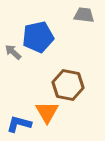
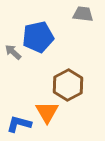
gray trapezoid: moved 1 px left, 1 px up
brown hexagon: rotated 20 degrees clockwise
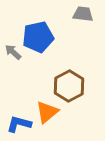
brown hexagon: moved 1 px right, 1 px down
orange triangle: rotated 20 degrees clockwise
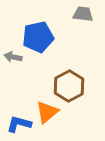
gray arrow: moved 5 px down; rotated 30 degrees counterclockwise
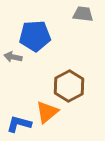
blue pentagon: moved 3 px left, 1 px up; rotated 8 degrees clockwise
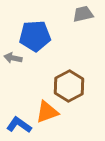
gray trapezoid: rotated 20 degrees counterclockwise
gray arrow: moved 1 px down
orange triangle: rotated 20 degrees clockwise
blue L-shape: moved 1 px down; rotated 20 degrees clockwise
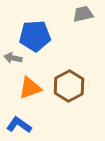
orange triangle: moved 17 px left, 24 px up
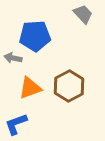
gray trapezoid: rotated 60 degrees clockwise
blue L-shape: moved 3 px left, 1 px up; rotated 55 degrees counterclockwise
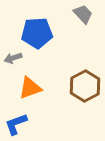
blue pentagon: moved 2 px right, 3 px up
gray arrow: rotated 30 degrees counterclockwise
brown hexagon: moved 16 px right
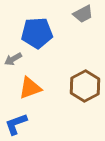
gray trapezoid: rotated 105 degrees clockwise
gray arrow: moved 1 px down; rotated 12 degrees counterclockwise
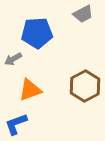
orange triangle: moved 2 px down
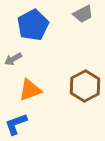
blue pentagon: moved 4 px left, 8 px up; rotated 24 degrees counterclockwise
